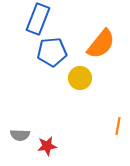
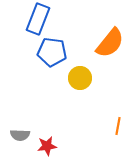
orange semicircle: moved 9 px right, 1 px up
blue pentagon: rotated 12 degrees clockwise
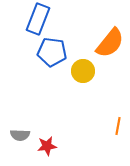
yellow circle: moved 3 px right, 7 px up
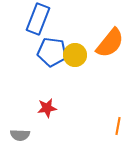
yellow circle: moved 8 px left, 16 px up
red star: moved 38 px up
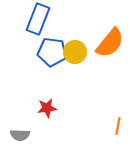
yellow circle: moved 3 px up
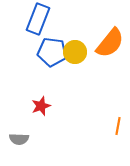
red star: moved 6 px left, 2 px up; rotated 12 degrees counterclockwise
gray semicircle: moved 1 px left, 4 px down
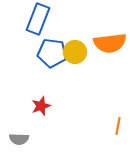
orange semicircle: rotated 44 degrees clockwise
blue pentagon: moved 1 px down
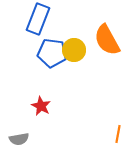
orange semicircle: moved 3 px left, 3 px up; rotated 68 degrees clockwise
yellow circle: moved 1 px left, 2 px up
red star: rotated 24 degrees counterclockwise
orange line: moved 8 px down
gray semicircle: rotated 12 degrees counterclockwise
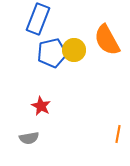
blue pentagon: rotated 20 degrees counterclockwise
gray semicircle: moved 10 px right, 1 px up
